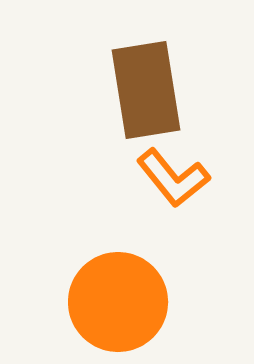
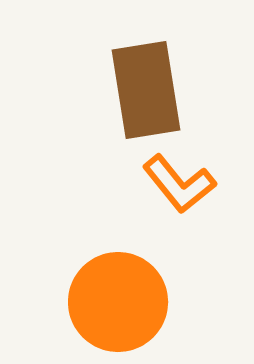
orange L-shape: moved 6 px right, 6 px down
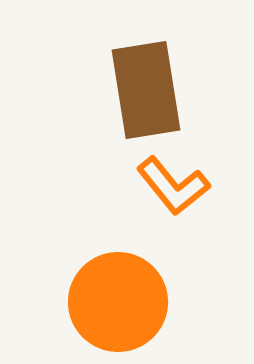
orange L-shape: moved 6 px left, 2 px down
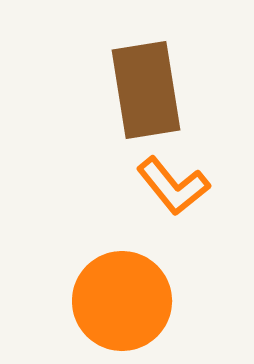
orange circle: moved 4 px right, 1 px up
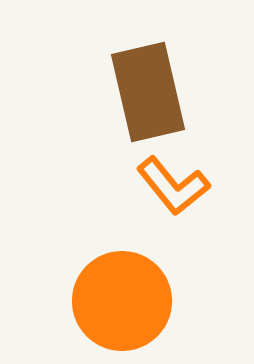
brown rectangle: moved 2 px right, 2 px down; rotated 4 degrees counterclockwise
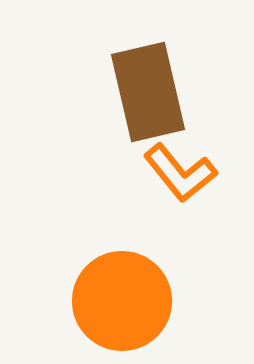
orange L-shape: moved 7 px right, 13 px up
